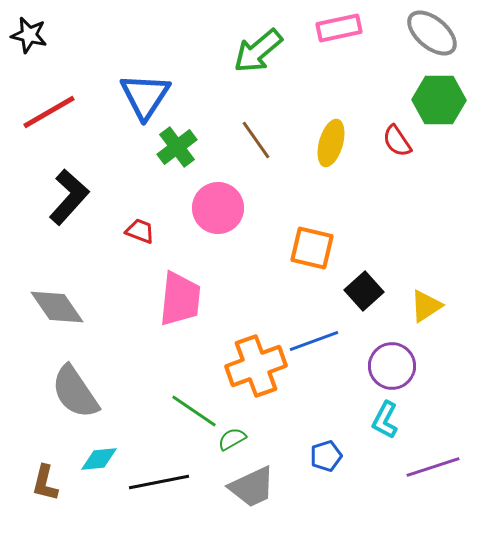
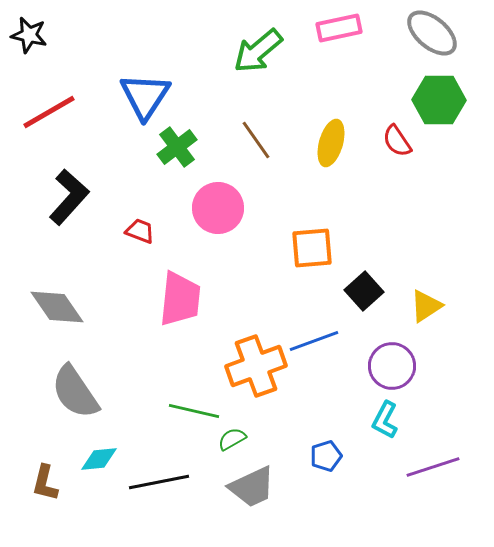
orange square: rotated 18 degrees counterclockwise
green line: rotated 21 degrees counterclockwise
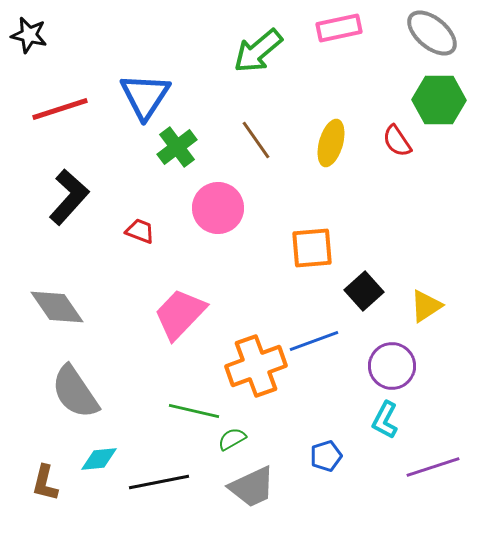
red line: moved 11 px right, 3 px up; rotated 12 degrees clockwise
pink trapezoid: moved 15 px down; rotated 142 degrees counterclockwise
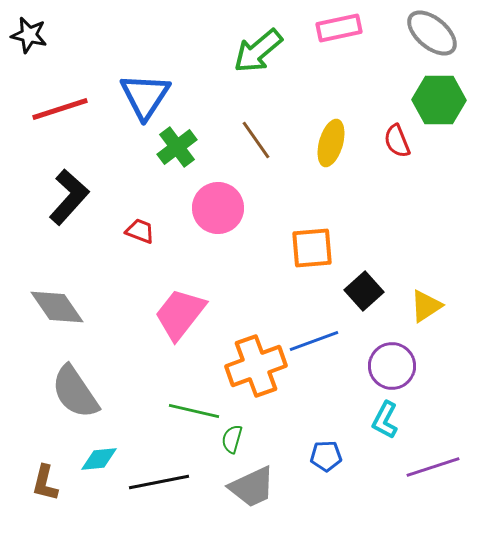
red semicircle: rotated 12 degrees clockwise
pink trapezoid: rotated 6 degrees counterclockwise
green semicircle: rotated 44 degrees counterclockwise
blue pentagon: rotated 16 degrees clockwise
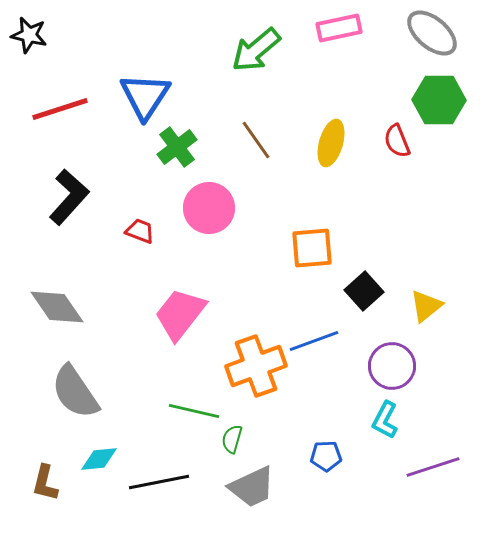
green arrow: moved 2 px left, 1 px up
pink circle: moved 9 px left
yellow triangle: rotated 6 degrees counterclockwise
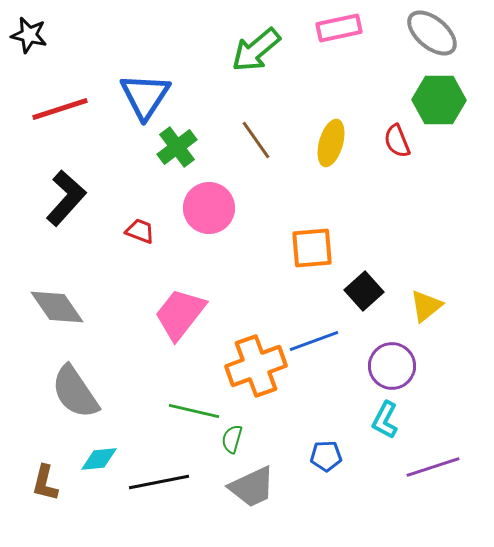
black L-shape: moved 3 px left, 1 px down
